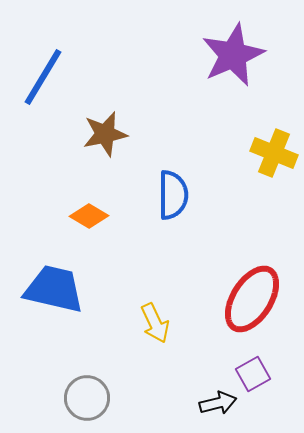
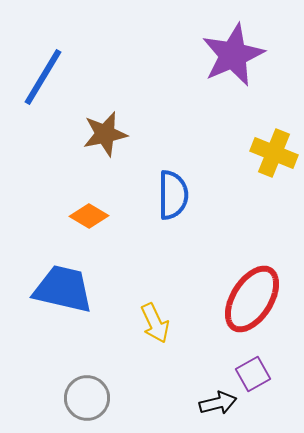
blue trapezoid: moved 9 px right
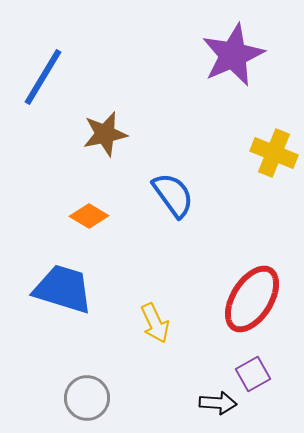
blue semicircle: rotated 36 degrees counterclockwise
blue trapezoid: rotated 4 degrees clockwise
black arrow: rotated 18 degrees clockwise
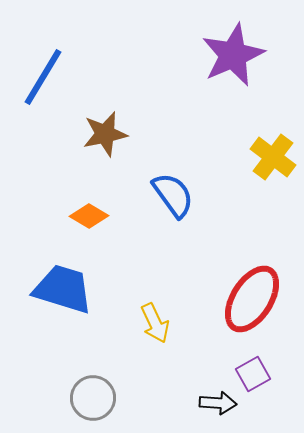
yellow cross: moved 1 px left, 4 px down; rotated 15 degrees clockwise
gray circle: moved 6 px right
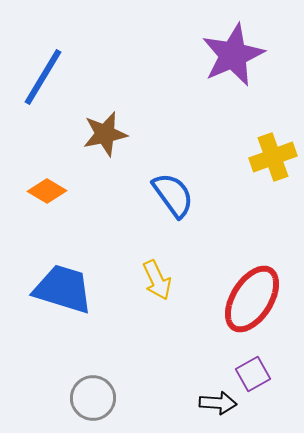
yellow cross: rotated 33 degrees clockwise
orange diamond: moved 42 px left, 25 px up
yellow arrow: moved 2 px right, 43 px up
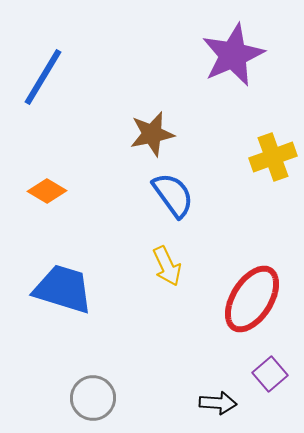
brown star: moved 47 px right
yellow arrow: moved 10 px right, 14 px up
purple square: moved 17 px right; rotated 12 degrees counterclockwise
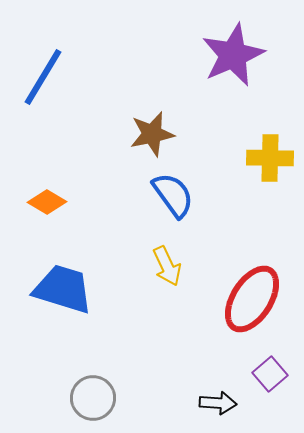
yellow cross: moved 3 px left, 1 px down; rotated 21 degrees clockwise
orange diamond: moved 11 px down
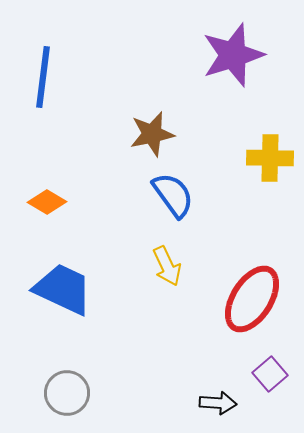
purple star: rotated 6 degrees clockwise
blue line: rotated 24 degrees counterclockwise
blue trapezoid: rotated 8 degrees clockwise
gray circle: moved 26 px left, 5 px up
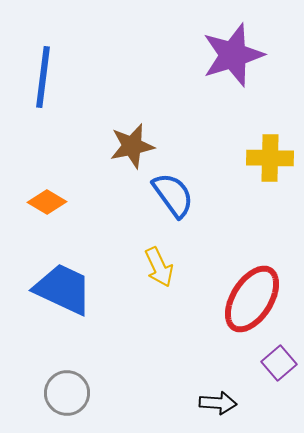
brown star: moved 20 px left, 12 px down
yellow arrow: moved 8 px left, 1 px down
purple square: moved 9 px right, 11 px up
